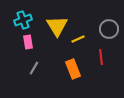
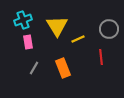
orange rectangle: moved 10 px left, 1 px up
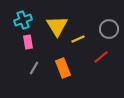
red line: rotated 56 degrees clockwise
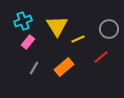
cyan cross: moved 1 px down
pink rectangle: rotated 48 degrees clockwise
orange rectangle: moved 1 px right, 1 px up; rotated 72 degrees clockwise
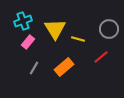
yellow triangle: moved 2 px left, 3 px down
yellow line: rotated 40 degrees clockwise
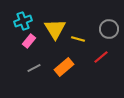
pink rectangle: moved 1 px right, 1 px up
gray line: rotated 32 degrees clockwise
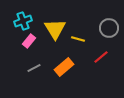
gray circle: moved 1 px up
